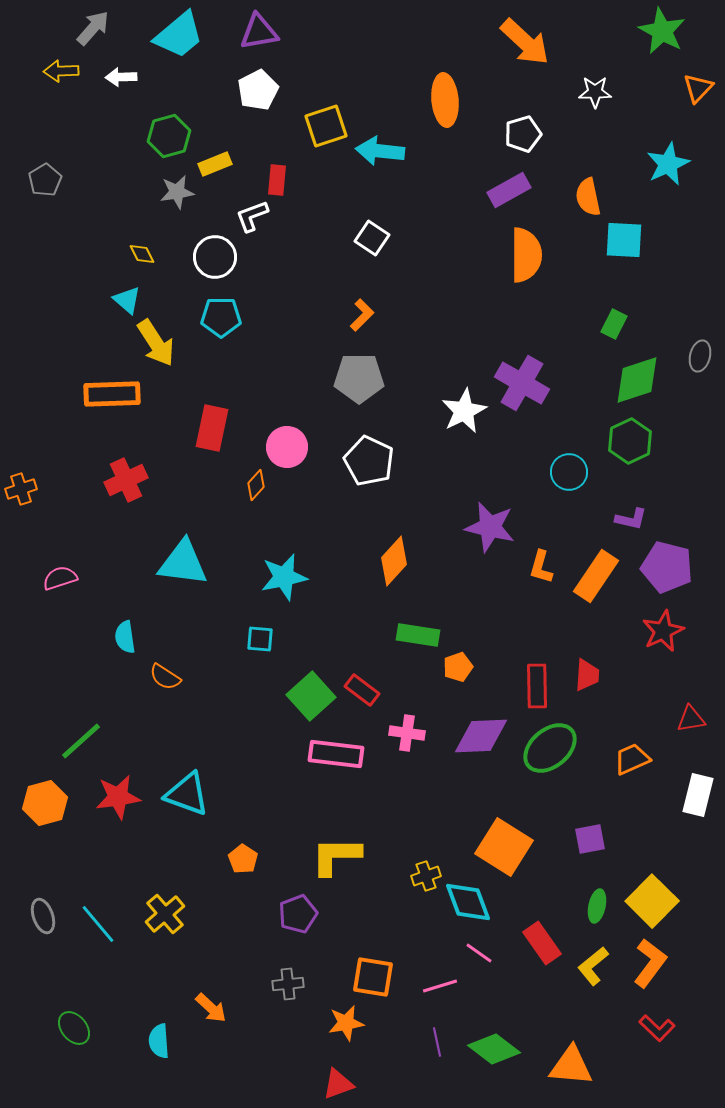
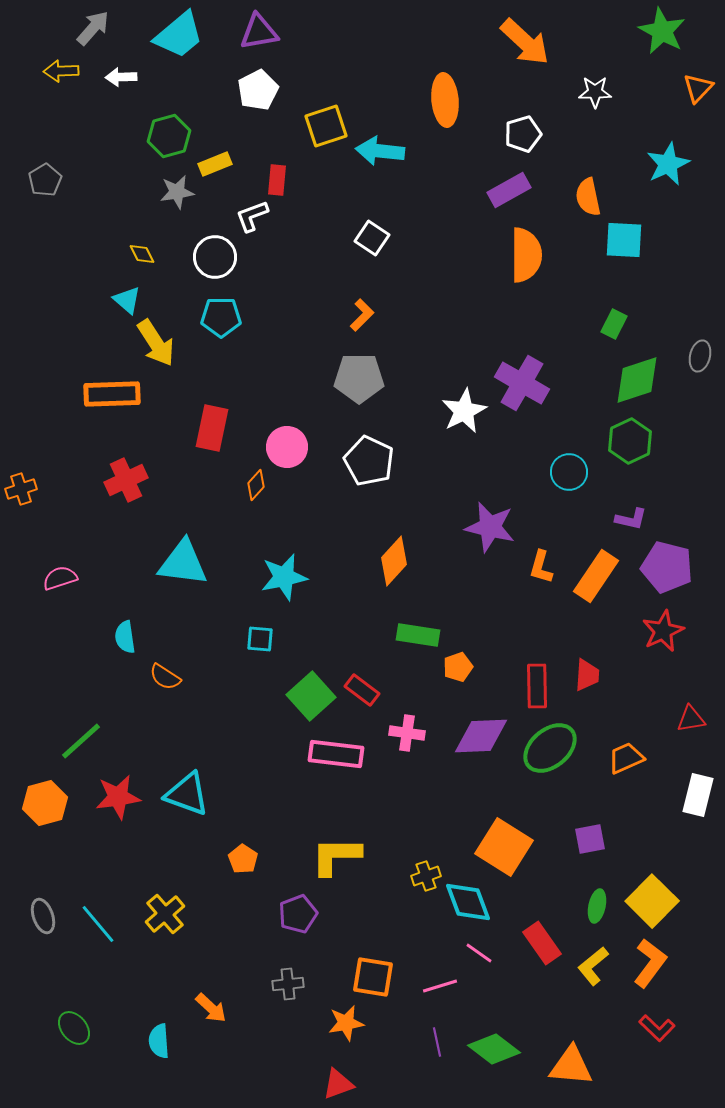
orange trapezoid at (632, 759): moved 6 px left, 1 px up
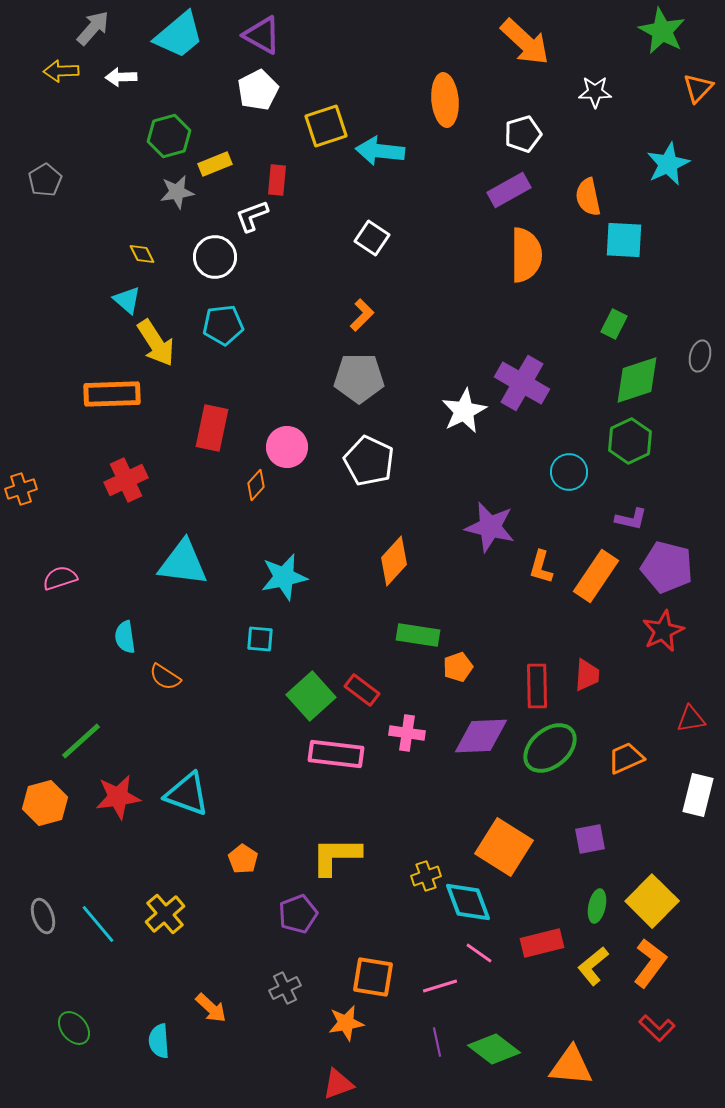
purple triangle at (259, 32): moved 3 px right, 3 px down; rotated 39 degrees clockwise
cyan pentagon at (221, 317): moved 2 px right, 8 px down; rotated 6 degrees counterclockwise
red rectangle at (542, 943): rotated 69 degrees counterclockwise
gray cross at (288, 984): moved 3 px left, 4 px down; rotated 20 degrees counterclockwise
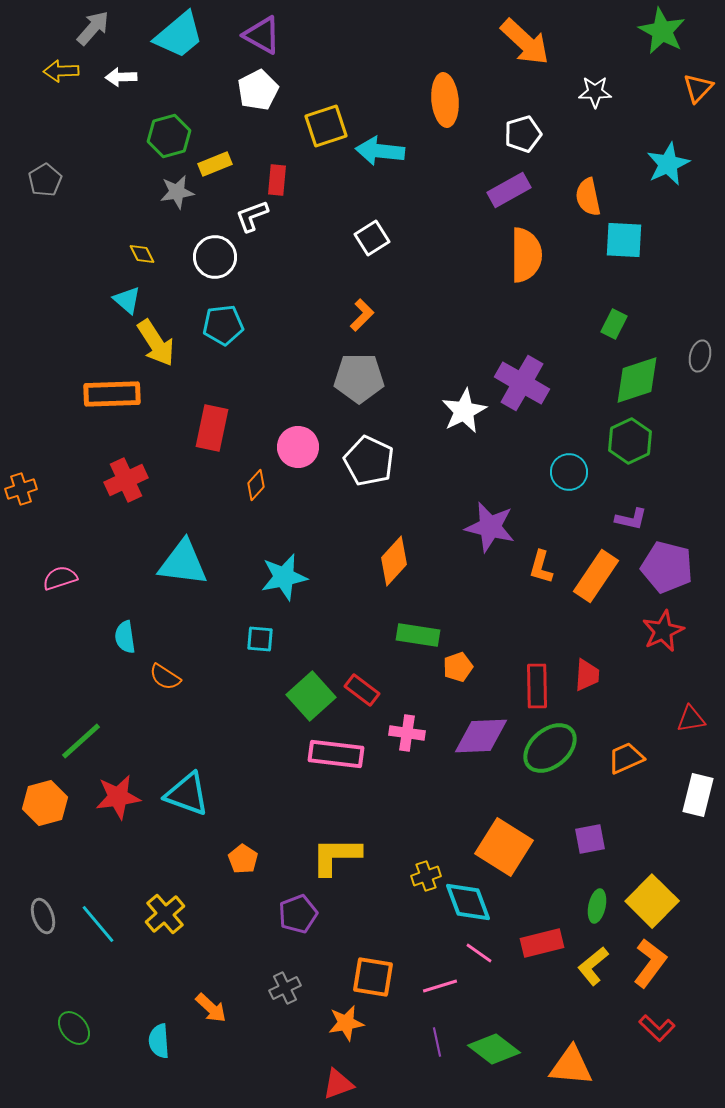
white square at (372, 238): rotated 24 degrees clockwise
pink circle at (287, 447): moved 11 px right
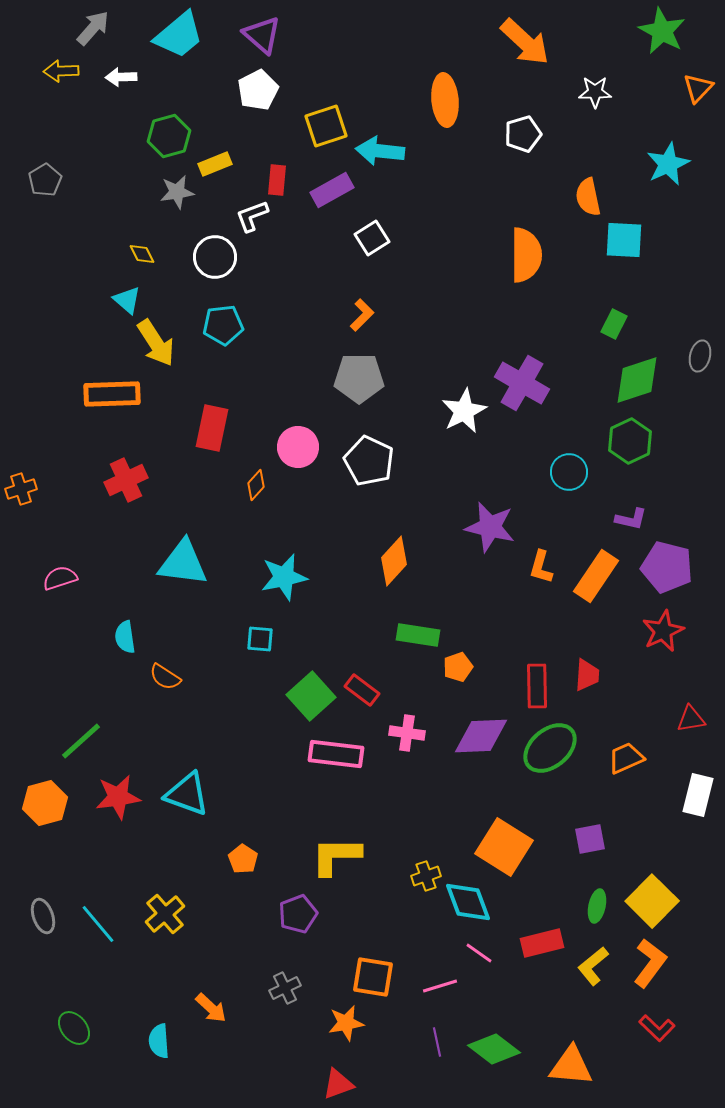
purple triangle at (262, 35): rotated 12 degrees clockwise
purple rectangle at (509, 190): moved 177 px left
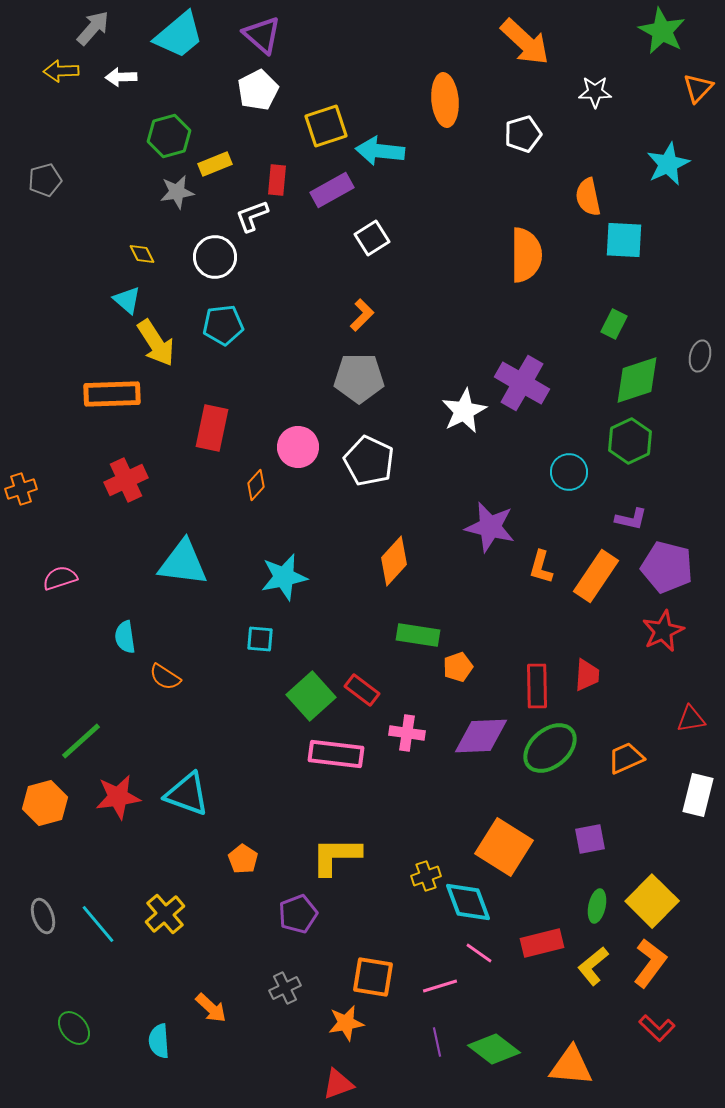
gray pentagon at (45, 180): rotated 16 degrees clockwise
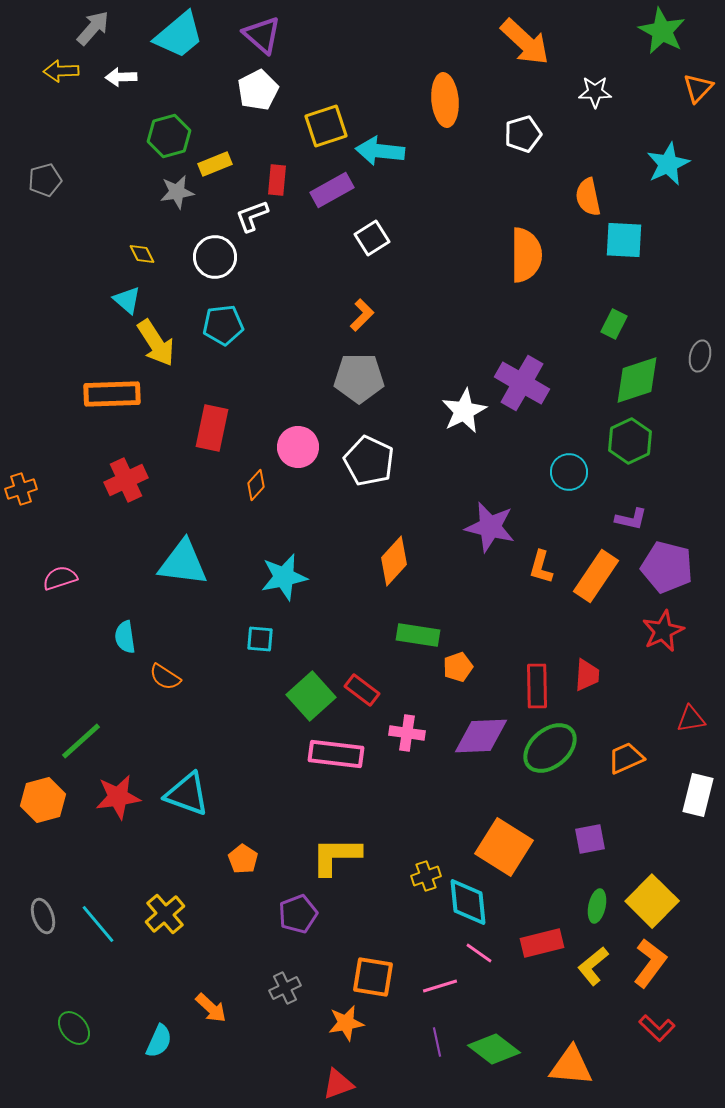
orange hexagon at (45, 803): moved 2 px left, 3 px up
cyan diamond at (468, 902): rotated 15 degrees clockwise
cyan semicircle at (159, 1041): rotated 152 degrees counterclockwise
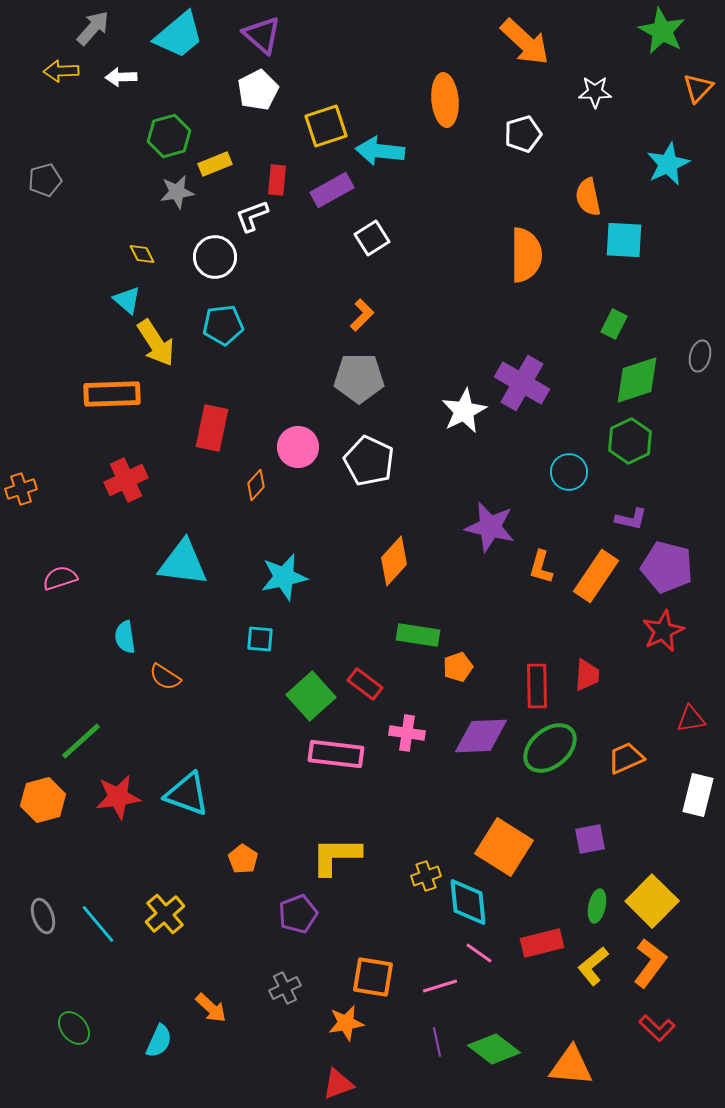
red rectangle at (362, 690): moved 3 px right, 6 px up
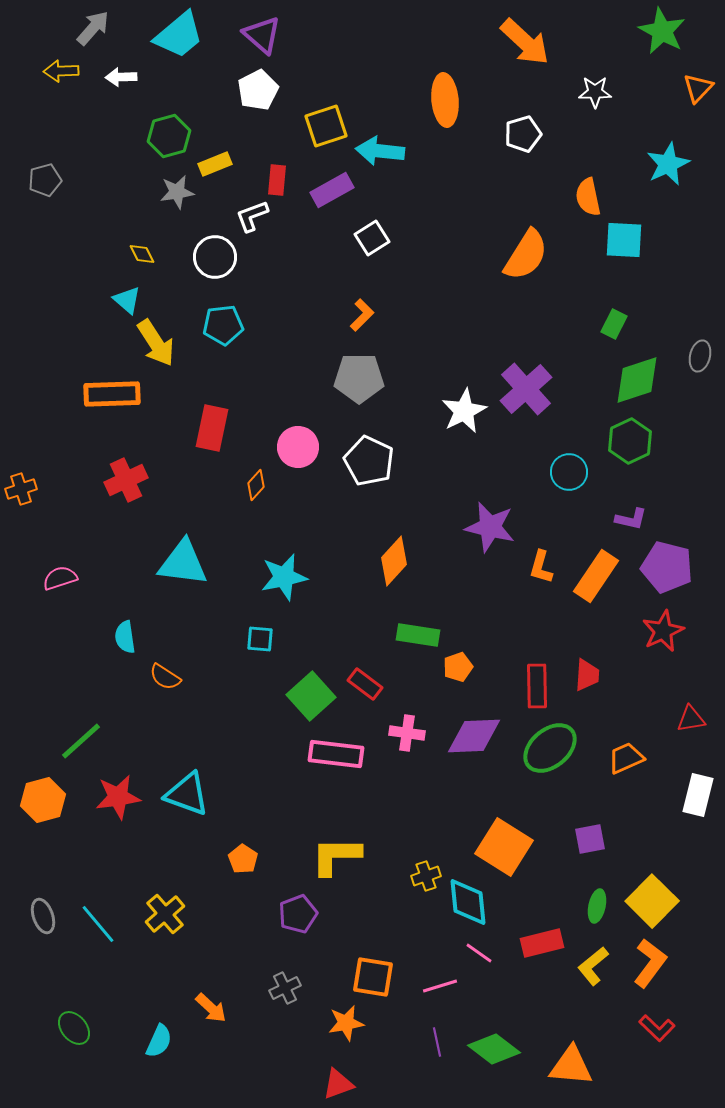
orange semicircle at (526, 255): rotated 32 degrees clockwise
purple cross at (522, 383): moved 4 px right, 6 px down; rotated 18 degrees clockwise
purple diamond at (481, 736): moved 7 px left
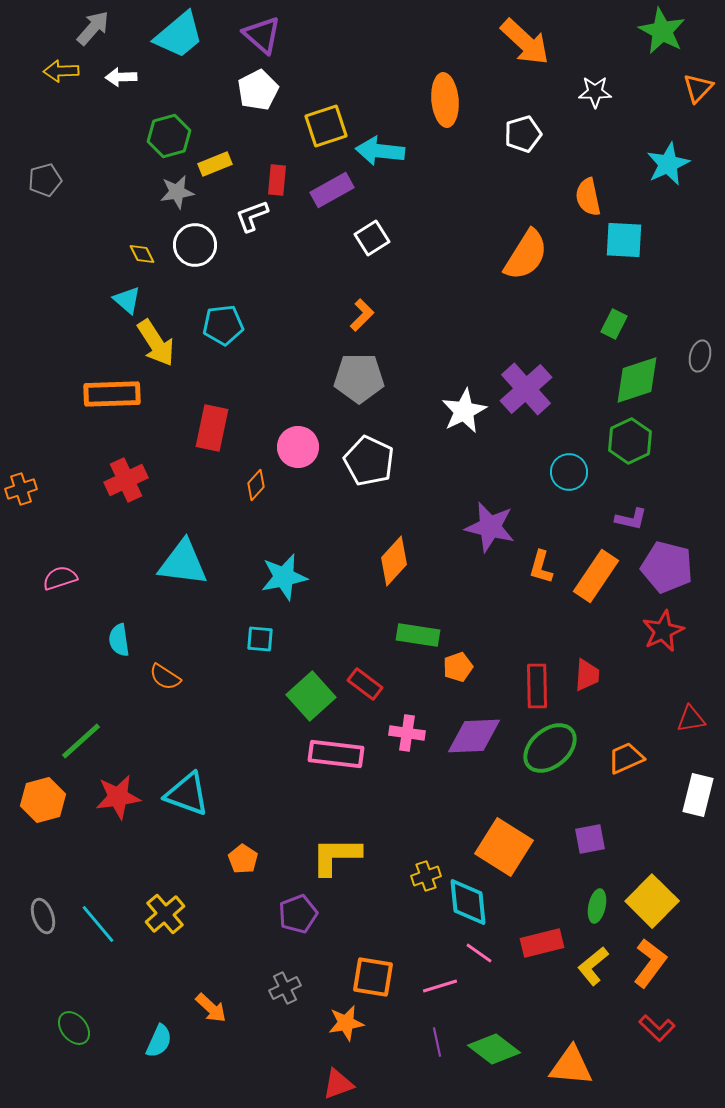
white circle at (215, 257): moved 20 px left, 12 px up
cyan semicircle at (125, 637): moved 6 px left, 3 px down
